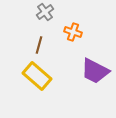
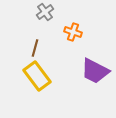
brown line: moved 4 px left, 3 px down
yellow rectangle: rotated 12 degrees clockwise
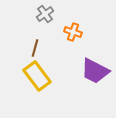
gray cross: moved 2 px down
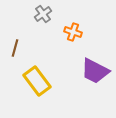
gray cross: moved 2 px left
brown line: moved 20 px left
yellow rectangle: moved 5 px down
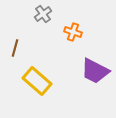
yellow rectangle: rotated 12 degrees counterclockwise
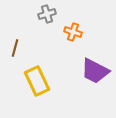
gray cross: moved 4 px right; rotated 18 degrees clockwise
yellow rectangle: rotated 24 degrees clockwise
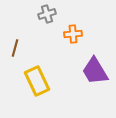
orange cross: moved 2 px down; rotated 24 degrees counterclockwise
purple trapezoid: rotated 32 degrees clockwise
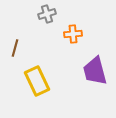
purple trapezoid: rotated 16 degrees clockwise
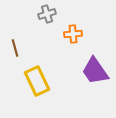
brown line: rotated 30 degrees counterclockwise
purple trapezoid: rotated 20 degrees counterclockwise
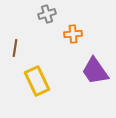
brown line: rotated 24 degrees clockwise
